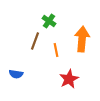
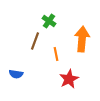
orange line: moved 4 px down
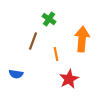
green cross: moved 2 px up
brown line: moved 2 px left
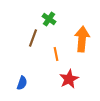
brown line: moved 3 px up
blue semicircle: moved 6 px right, 9 px down; rotated 80 degrees counterclockwise
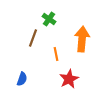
blue semicircle: moved 4 px up
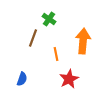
orange arrow: moved 1 px right, 2 px down
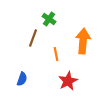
red star: moved 1 px left, 2 px down
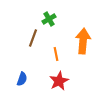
green cross: rotated 24 degrees clockwise
red star: moved 9 px left
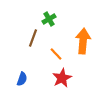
orange line: rotated 32 degrees counterclockwise
red star: moved 3 px right, 3 px up
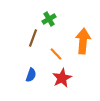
blue semicircle: moved 9 px right, 4 px up
